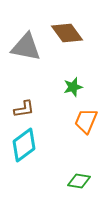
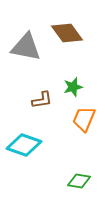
brown L-shape: moved 18 px right, 9 px up
orange trapezoid: moved 2 px left, 2 px up
cyan diamond: rotated 56 degrees clockwise
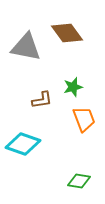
orange trapezoid: rotated 136 degrees clockwise
cyan diamond: moved 1 px left, 1 px up
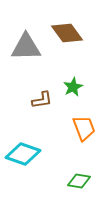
gray triangle: rotated 12 degrees counterclockwise
green star: rotated 12 degrees counterclockwise
orange trapezoid: moved 9 px down
cyan diamond: moved 10 px down
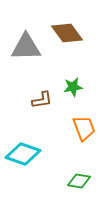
green star: rotated 18 degrees clockwise
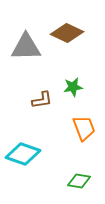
brown diamond: rotated 28 degrees counterclockwise
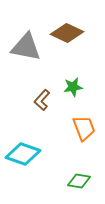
gray triangle: rotated 12 degrees clockwise
brown L-shape: rotated 140 degrees clockwise
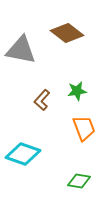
brown diamond: rotated 12 degrees clockwise
gray triangle: moved 5 px left, 3 px down
green star: moved 4 px right, 4 px down
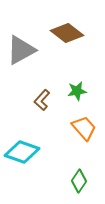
gray triangle: rotated 40 degrees counterclockwise
orange trapezoid: rotated 20 degrees counterclockwise
cyan diamond: moved 1 px left, 2 px up
green diamond: rotated 65 degrees counterclockwise
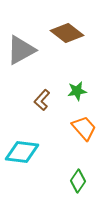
cyan diamond: rotated 12 degrees counterclockwise
green diamond: moved 1 px left
